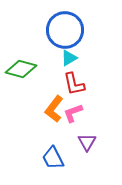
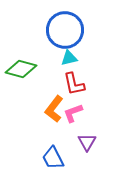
cyan triangle: rotated 18 degrees clockwise
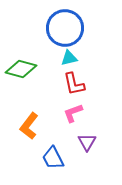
blue circle: moved 2 px up
orange L-shape: moved 25 px left, 17 px down
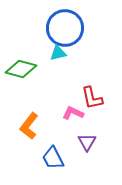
cyan triangle: moved 11 px left, 5 px up
red L-shape: moved 18 px right, 14 px down
pink L-shape: rotated 45 degrees clockwise
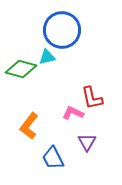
blue circle: moved 3 px left, 2 px down
cyan triangle: moved 11 px left, 4 px down
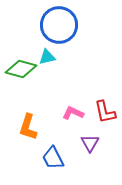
blue circle: moved 3 px left, 5 px up
red L-shape: moved 13 px right, 14 px down
orange L-shape: moved 1 px left, 1 px down; rotated 20 degrees counterclockwise
purple triangle: moved 3 px right, 1 px down
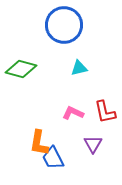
blue circle: moved 5 px right
cyan triangle: moved 32 px right, 11 px down
orange L-shape: moved 11 px right, 16 px down; rotated 8 degrees counterclockwise
purple triangle: moved 3 px right, 1 px down
